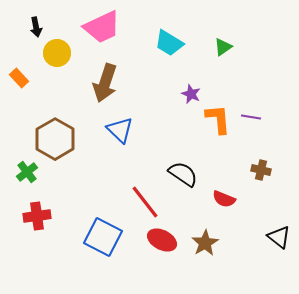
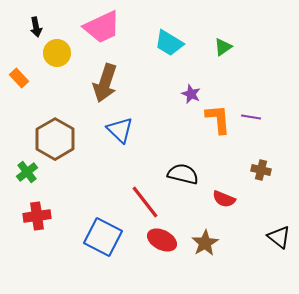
black semicircle: rotated 20 degrees counterclockwise
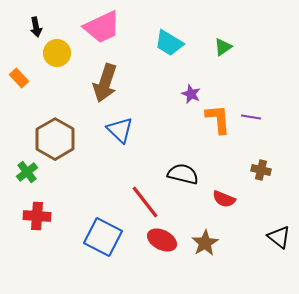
red cross: rotated 12 degrees clockwise
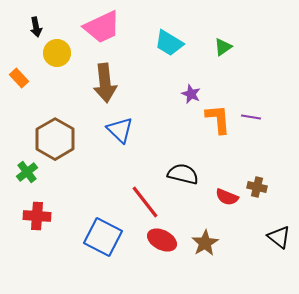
brown arrow: rotated 24 degrees counterclockwise
brown cross: moved 4 px left, 17 px down
red semicircle: moved 3 px right, 2 px up
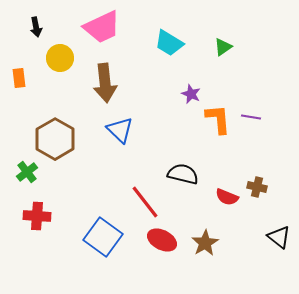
yellow circle: moved 3 px right, 5 px down
orange rectangle: rotated 36 degrees clockwise
blue square: rotated 9 degrees clockwise
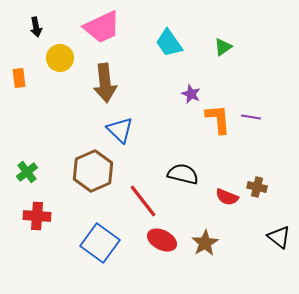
cyan trapezoid: rotated 24 degrees clockwise
brown hexagon: moved 38 px right, 32 px down; rotated 6 degrees clockwise
red line: moved 2 px left, 1 px up
blue square: moved 3 px left, 6 px down
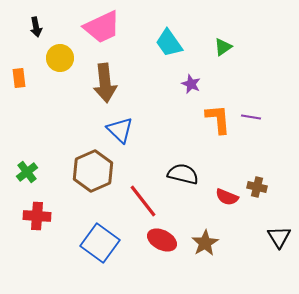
purple star: moved 10 px up
black triangle: rotated 20 degrees clockwise
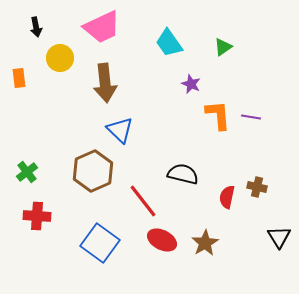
orange L-shape: moved 4 px up
red semicircle: rotated 80 degrees clockwise
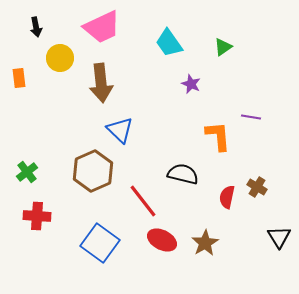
brown arrow: moved 4 px left
orange L-shape: moved 21 px down
brown cross: rotated 18 degrees clockwise
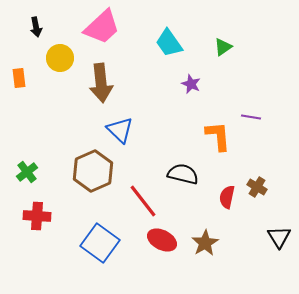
pink trapezoid: rotated 18 degrees counterclockwise
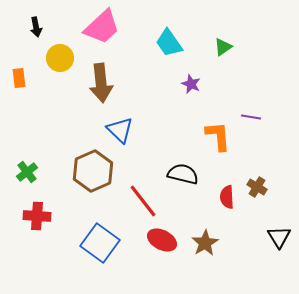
red semicircle: rotated 15 degrees counterclockwise
